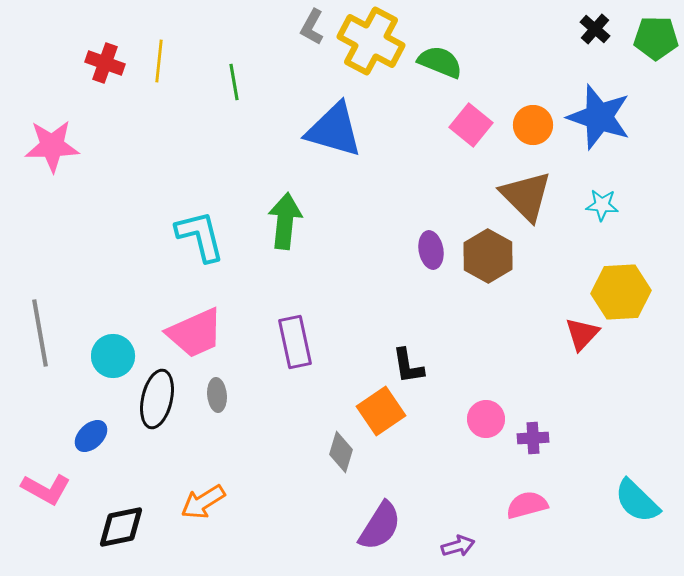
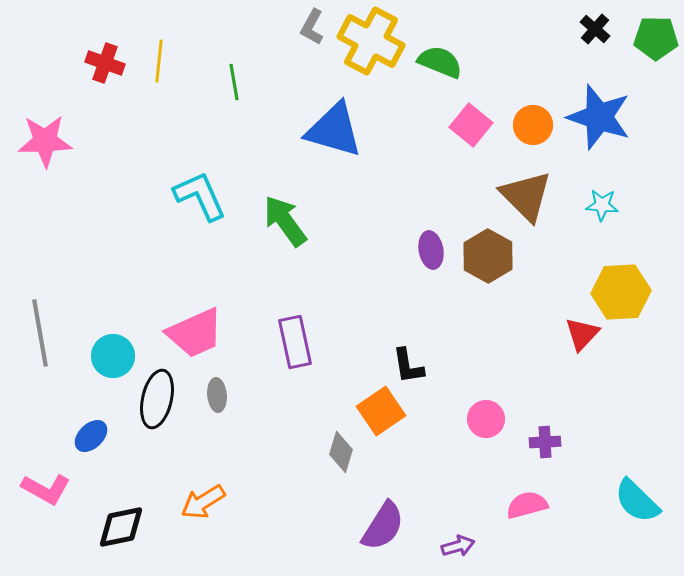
pink star: moved 7 px left, 5 px up
green arrow: rotated 42 degrees counterclockwise
cyan L-shape: moved 40 px up; rotated 10 degrees counterclockwise
purple cross: moved 12 px right, 4 px down
purple semicircle: moved 3 px right
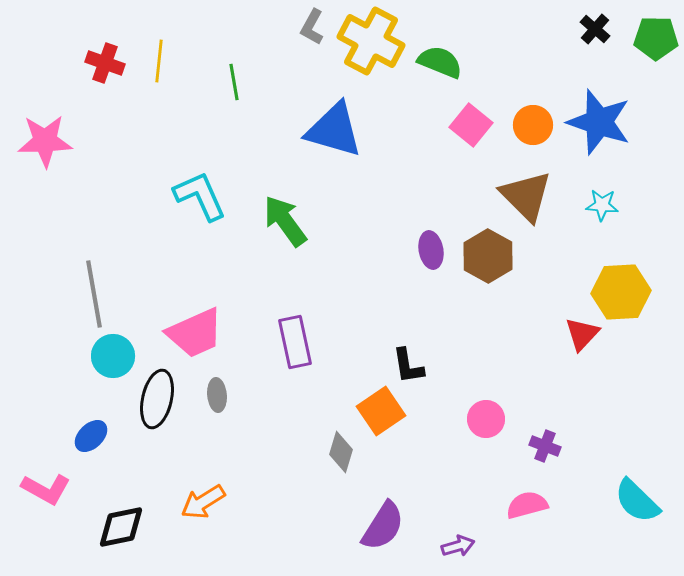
blue star: moved 5 px down
gray line: moved 54 px right, 39 px up
purple cross: moved 4 px down; rotated 24 degrees clockwise
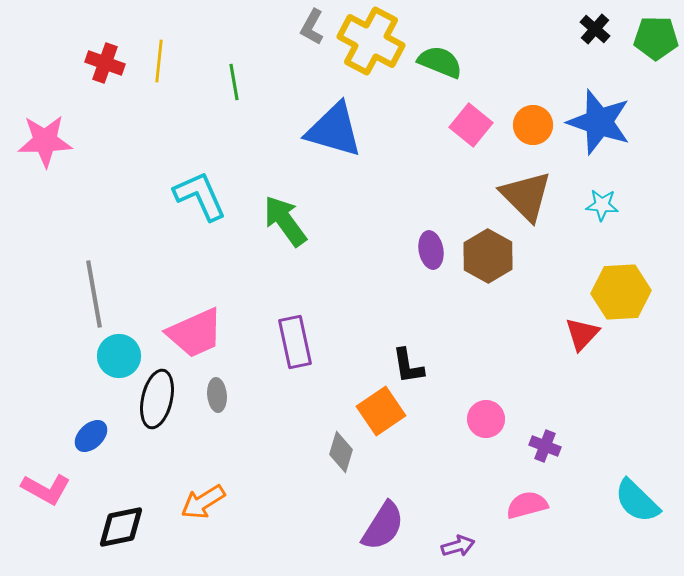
cyan circle: moved 6 px right
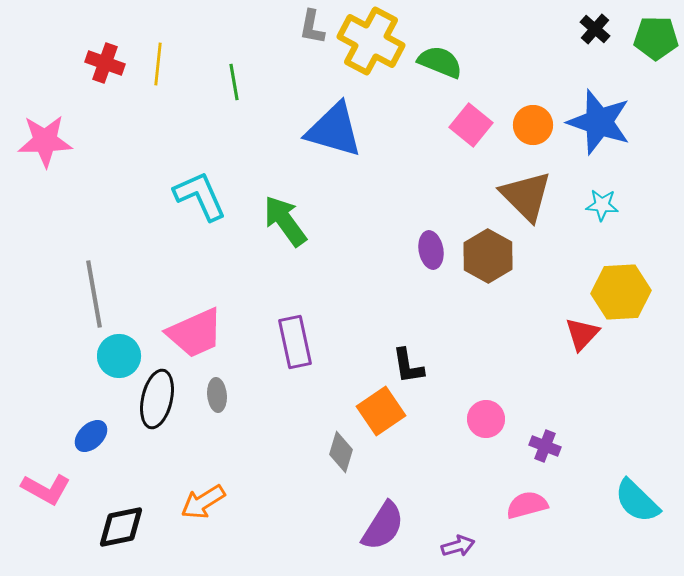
gray L-shape: rotated 18 degrees counterclockwise
yellow line: moved 1 px left, 3 px down
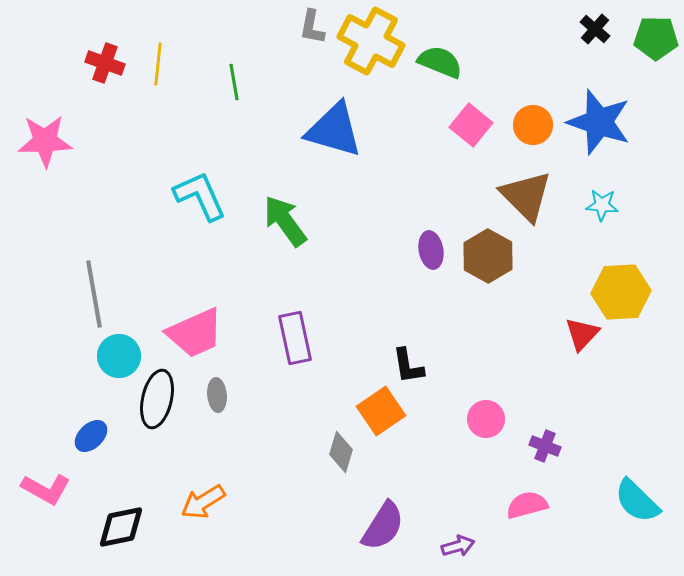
purple rectangle: moved 4 px up
